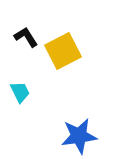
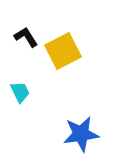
blue star: moved 2 px right, 2 px up
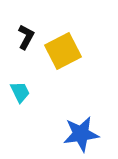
black L-shape: rotated 60 degrees clockwise
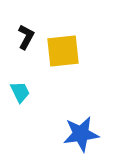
yellow square: rotated 21 degrees clockwise
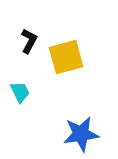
black L-shape: moved 3 px right, 4 px down
yellow square: moved 3 px right, 6 px down; rotated 9 degrees counterclockwise
